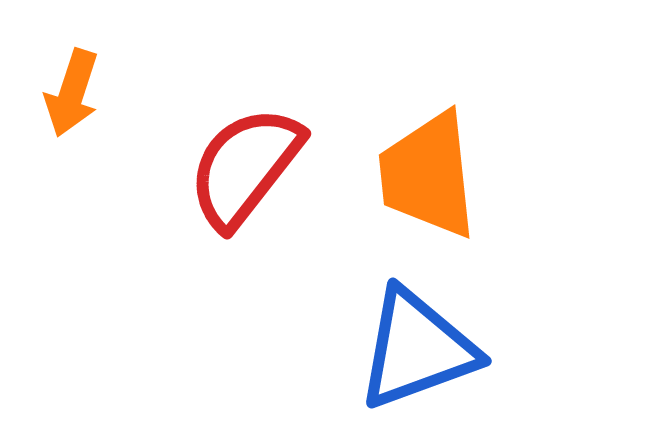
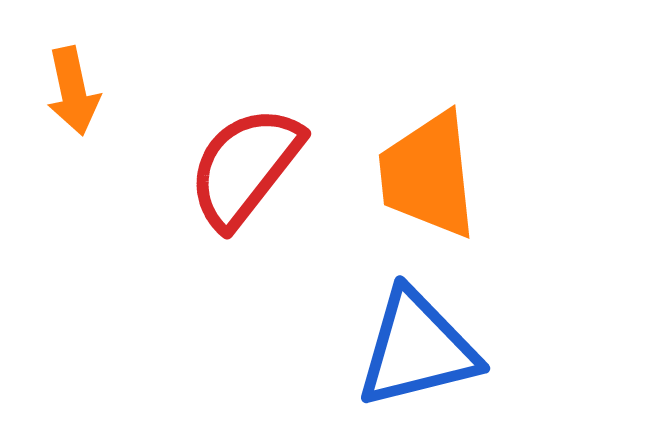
orange arrow: moved 1 px right, 2 px up; rotated 30 degrees counterclockwise
blue triangle: rotated 6 degrees clockwise
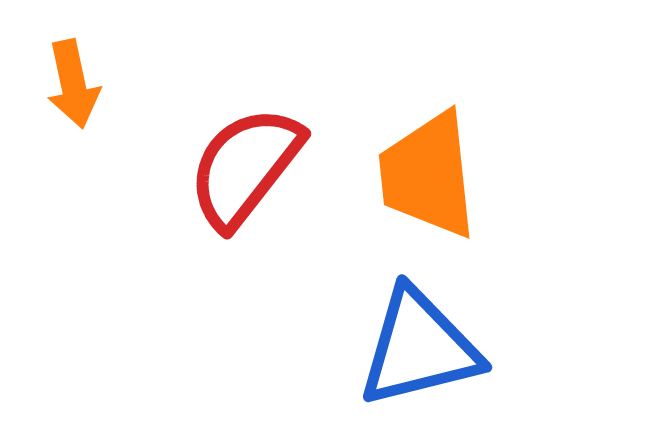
orange arrow: moved 7 px up
blue triangle: moved 2 px right, 1 px up
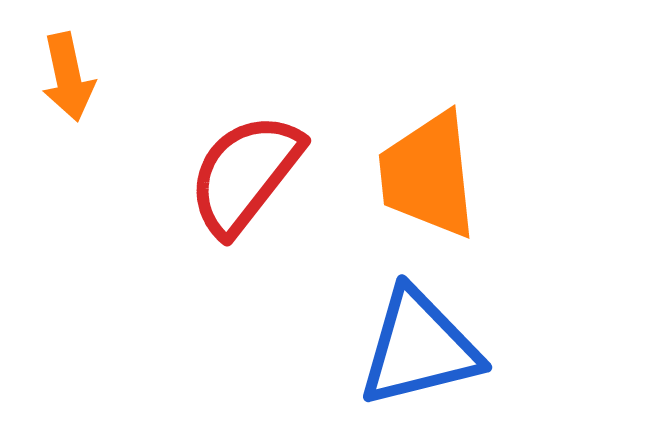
orange arrow: moved 5 px left, 7 px up
red semicircle: moved 7 px down
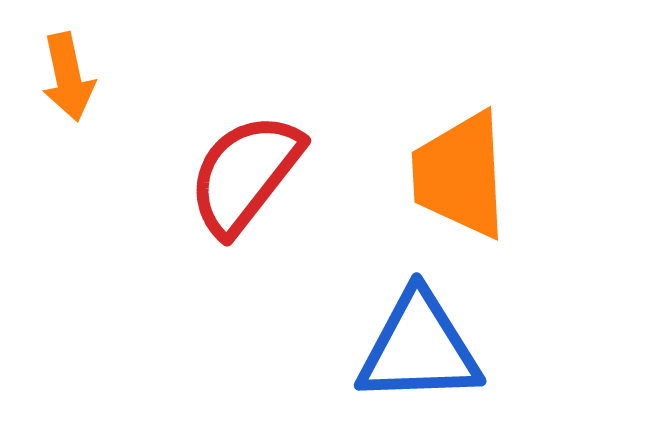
orange trapezoid: moved 32 px right; rotated 3 degrees clockwise
blue triangle: rotated 12 degrees clockwise
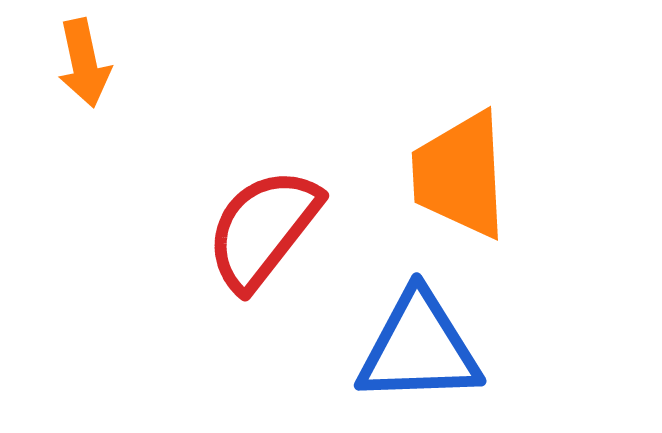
orange arrow: moved 16 px right, 14 px up
red semicircle: moved 18 px right, 55 px down
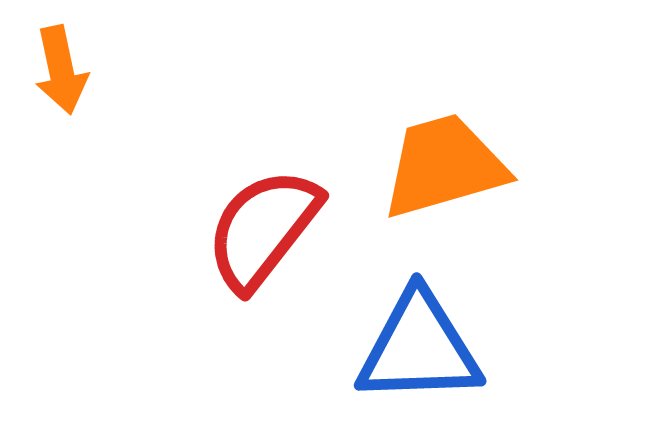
orange arrow: moved 23 px left, 7 px down
orange trapezoid: moved 16 px left, 9 px up; rotated 77 degrees clockwise
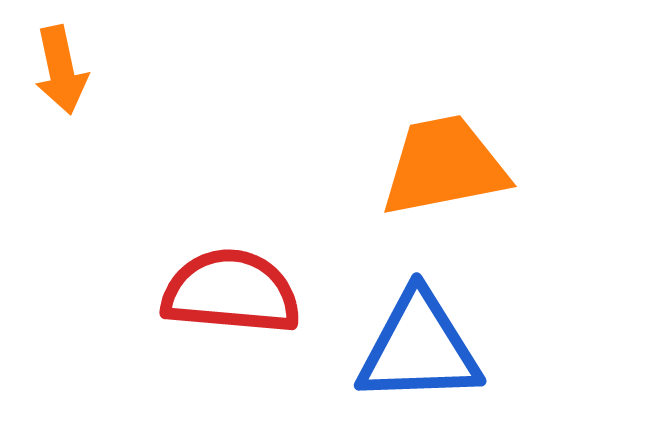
orange trapezoid: rotated 5 degrees clockwise
red semicircle: moved 32 px left, 63 px down; rotated 57 degrees clockwise
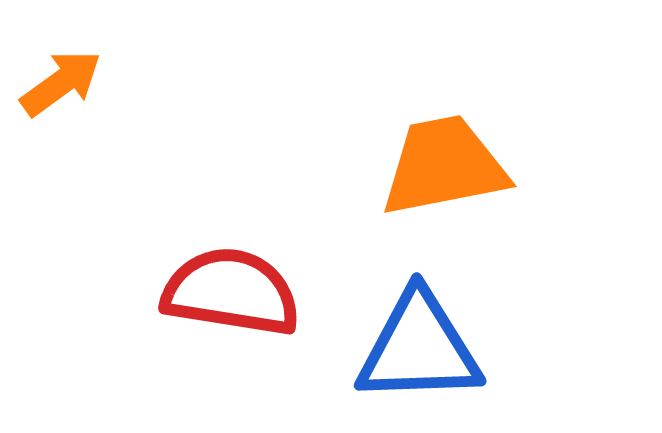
orange arrow: moved 13 px down; rotated 114 degrees counterclockwise
red semicircle: rotated 4 degrees clockwise
